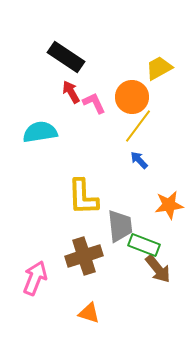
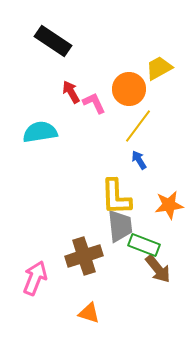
black rectangle: moved 13 px left, 16 px up
orange circle: moved 3 px left, 8 px up
blue arrow: rotated 12 degrees clockwise
yellow L-shape: moved 33 px right
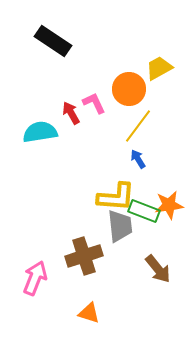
red arrow: moved 21 px down
blue arrow: moved 1 px left, 1 px up
yellow L-shape: rotated 84 degrees counterclockwise
green rectangle: moved 34 px up
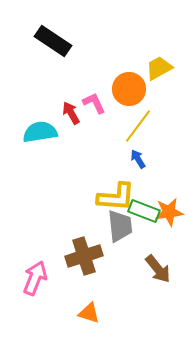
orange star: moved 7 px down
